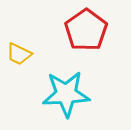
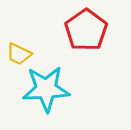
cyan star: moved 20 px left, 5 px up
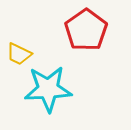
cyan star: moved 2 px right
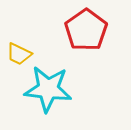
cyan star: rotated 9 degrees clockwise
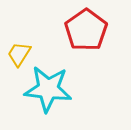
yellow trapezoid: rotated 96 degrees clockwise
